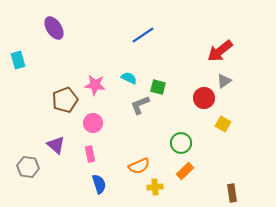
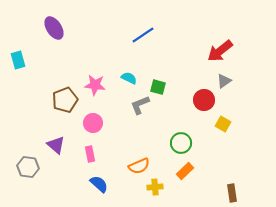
red circle: moved 2 px down
blue semicircle: rotated 30 degrees counterclockwise
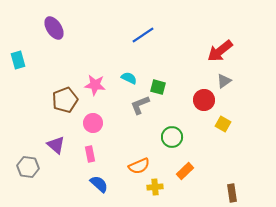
green circle: moved 9 px left, 6 px up
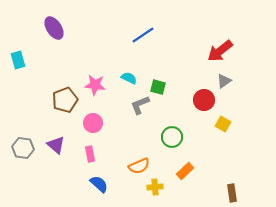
gray hexagon: moved 5 px left, 19 px up
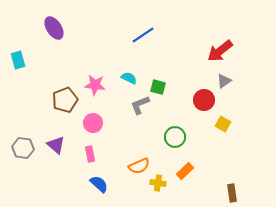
green circle: moved 3 px right
yellow cross: moved 3 px right, 4 px up; rotated 14 degrees clockwise
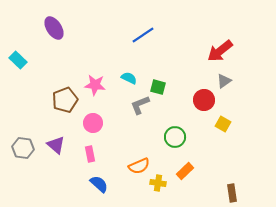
cyan rectangle: rotated 30 degrees counterclockwise
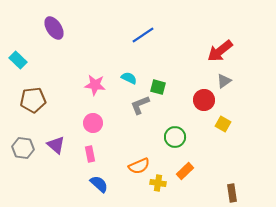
brown pentagon: moved 32 px left; rotated 15 degrees clockwise
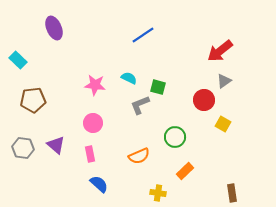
purple ellipse: rotated 10 degrees clockwise
orange semicircle: moved 10 px up
yellow cross: moved 10 px down
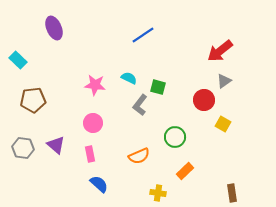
gray L-shape: rotated 30 degrees counterclockwise
